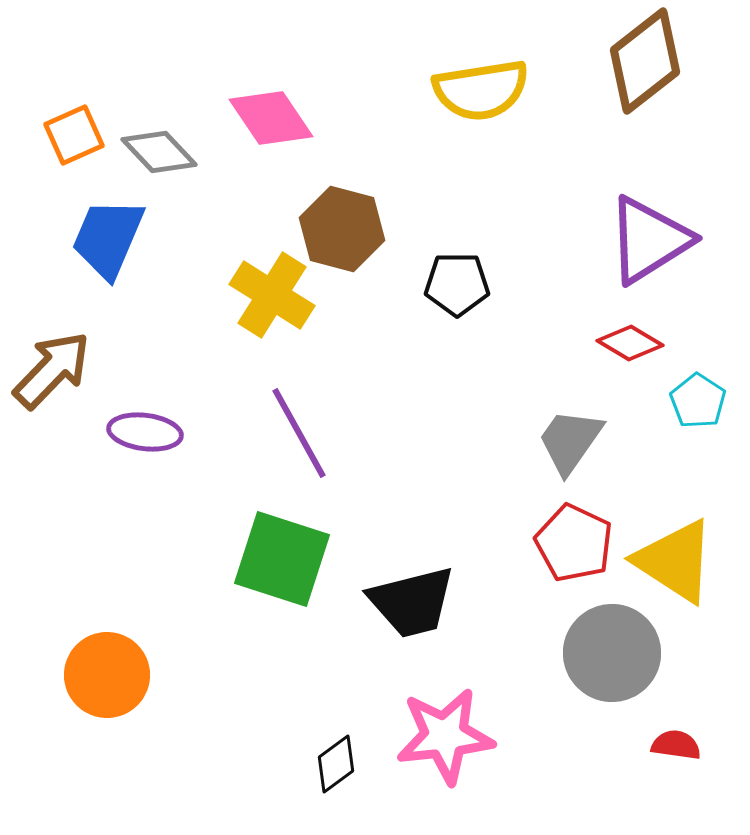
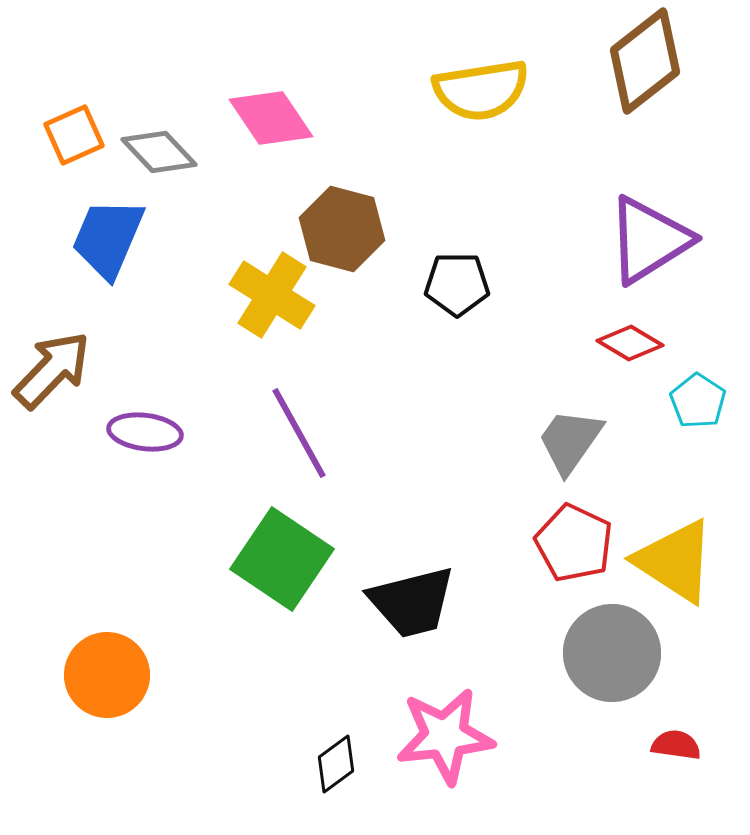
green square: rotated 16 degrees clockwise
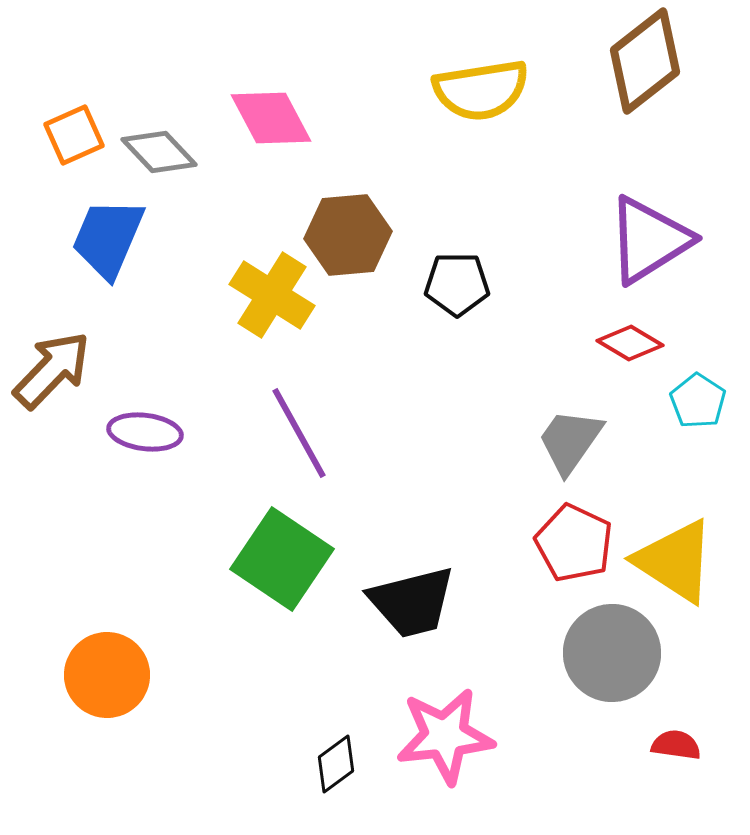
pink diamond: rotated 6 degrees clockwise
brown hexagon: moved 6 px right, 6 px down; rotated 20 degrees counterclockwise
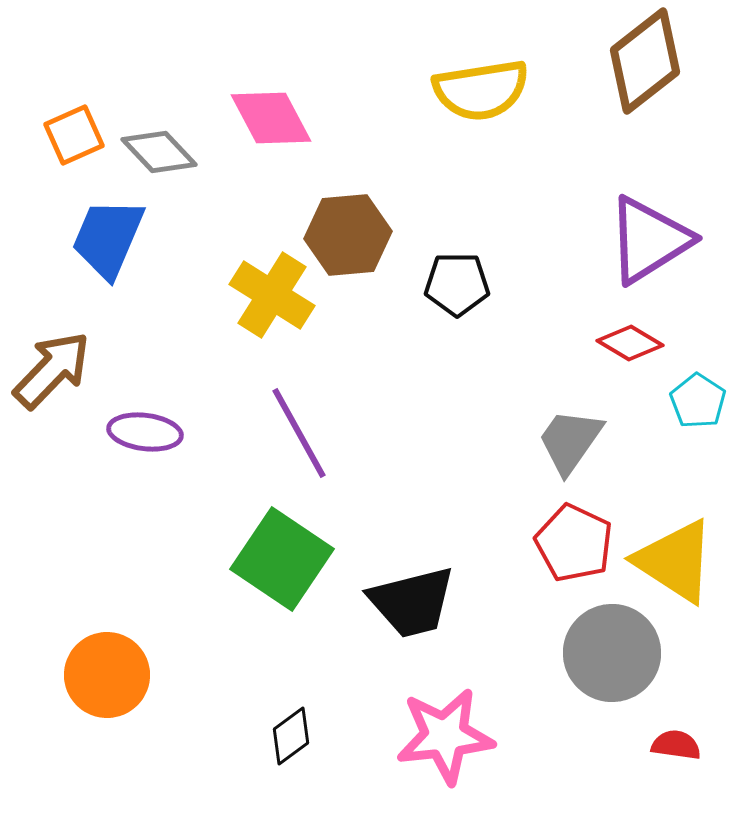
black diamond: moved 45 px left, 28 px up
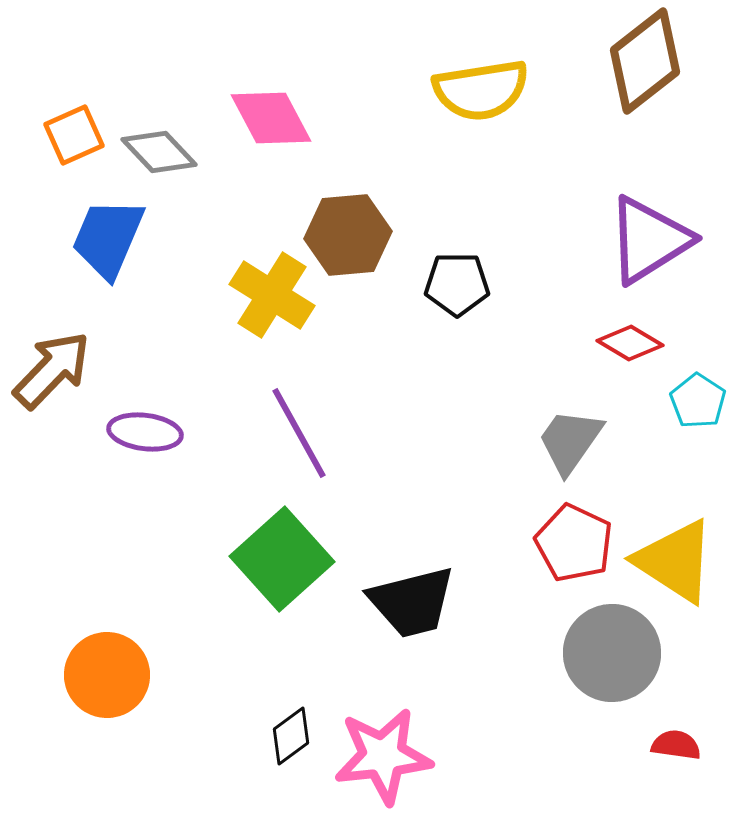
green square: rotated 14 degrees clockwise
pink star: moved 62 px left, 20 px down
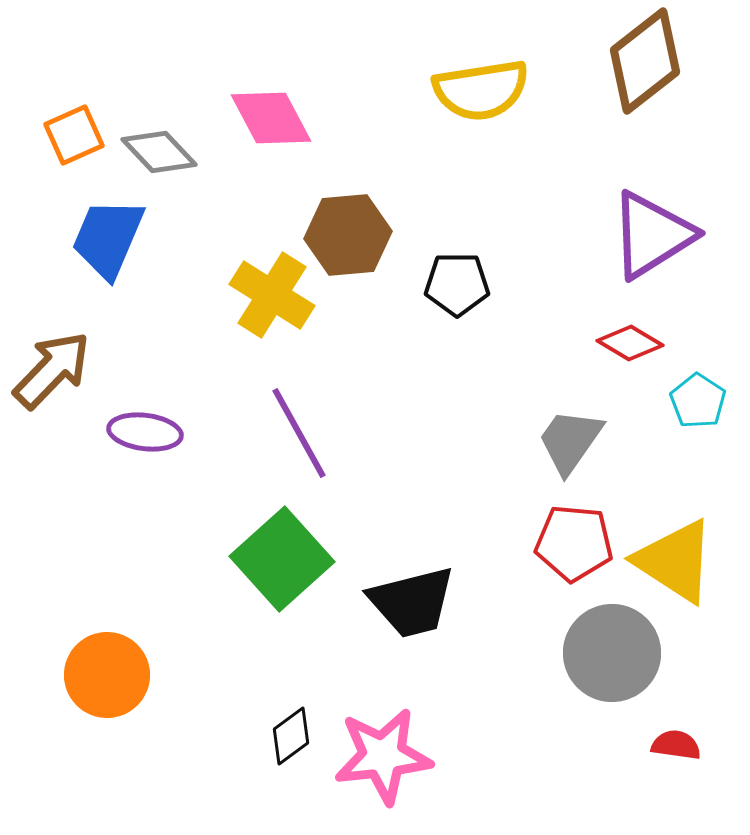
purple triangle: moved 3 px right, 5 px up
red pentagon: rotated 20 degrees counterclockwise
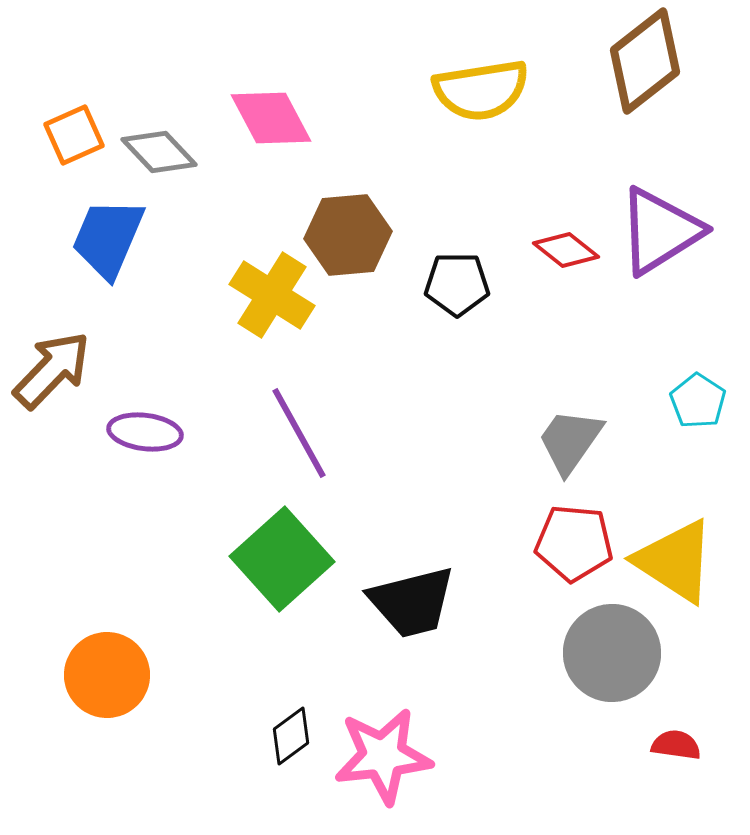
purple triangle: moved 8 px right, 4 px up
red diamond: moved 64 px left, 93 px up; rotated 8 degrees clockwise
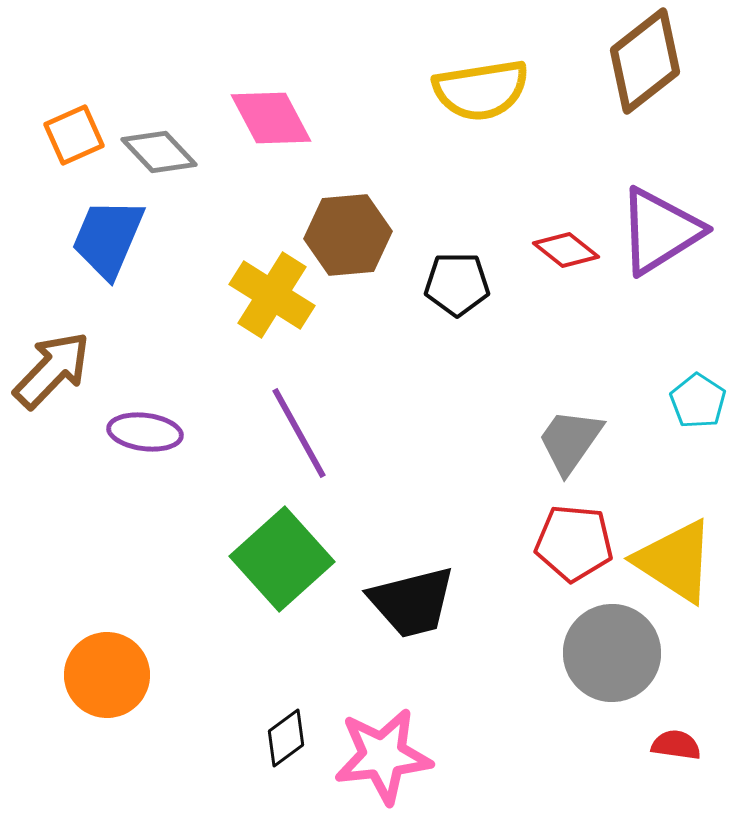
black diamond: moved 5 px left, 2 px down
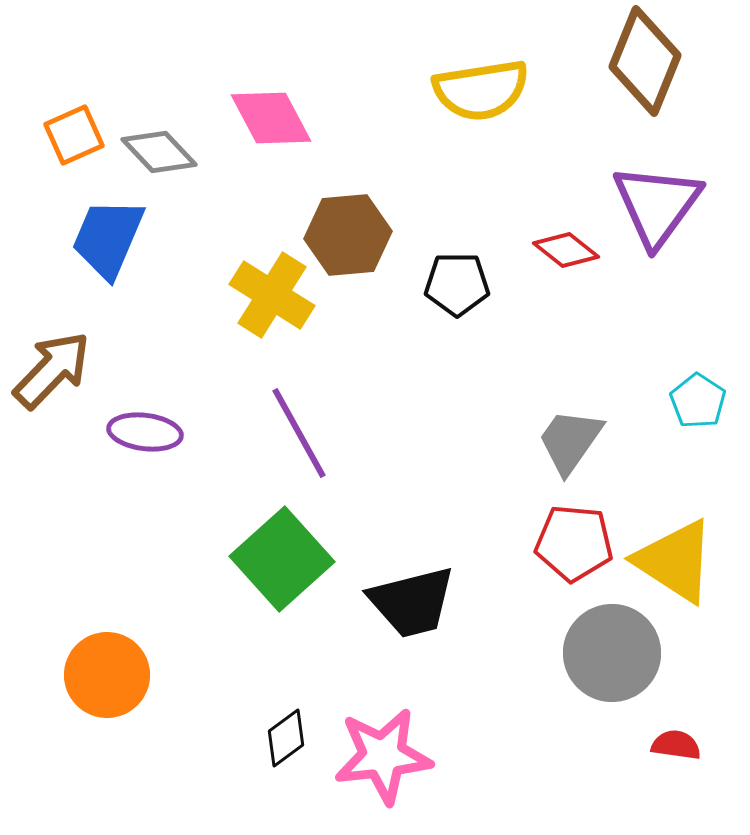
brown diamond: rotated 30 degrees counterclockwise
purple triangle: moved 3 px left, 26 px up; rotated 22 degrees counterclockwise
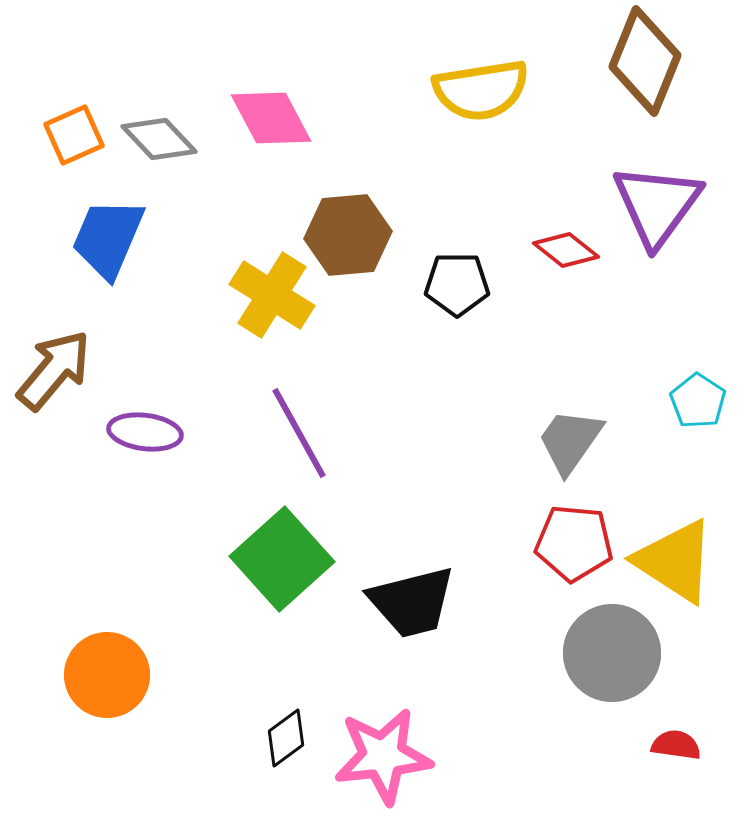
gray diamond: moved 13 px up
brown arrow: moved 2 px right; rotated 4 degrees counterclockwise
